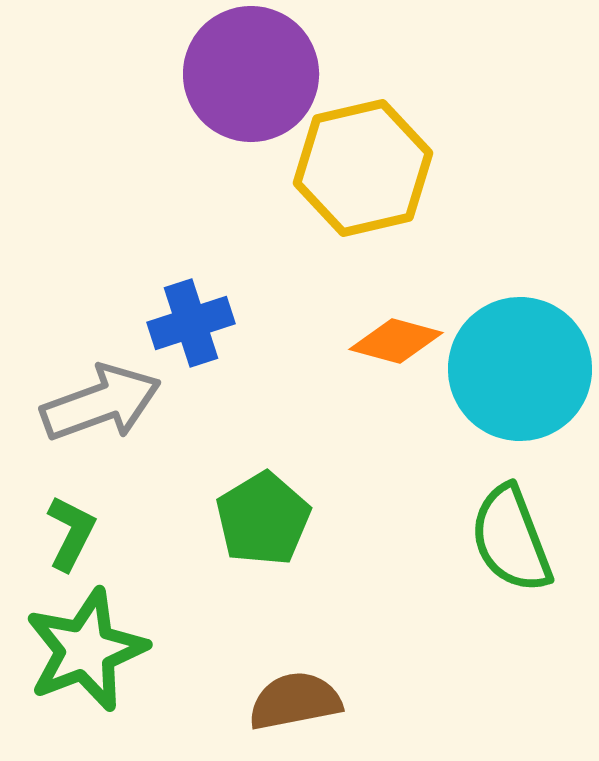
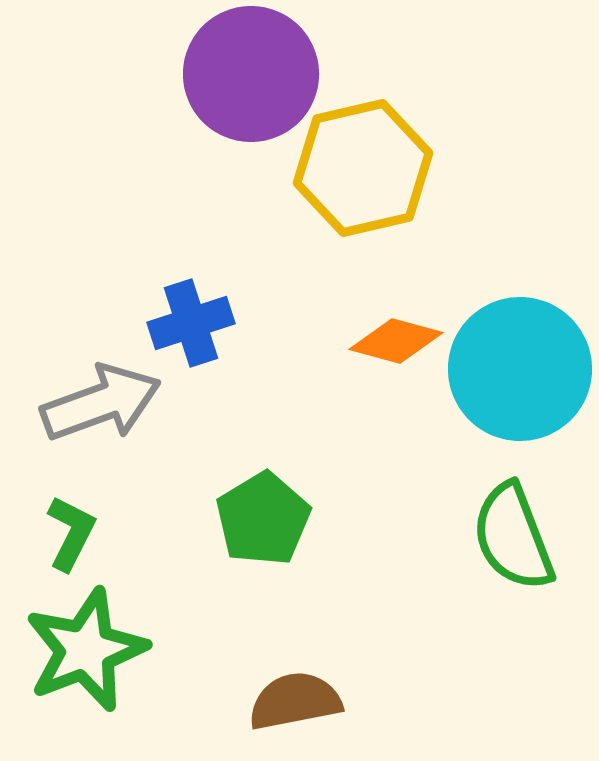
green semicircle: moved 2 px right, 2 px up
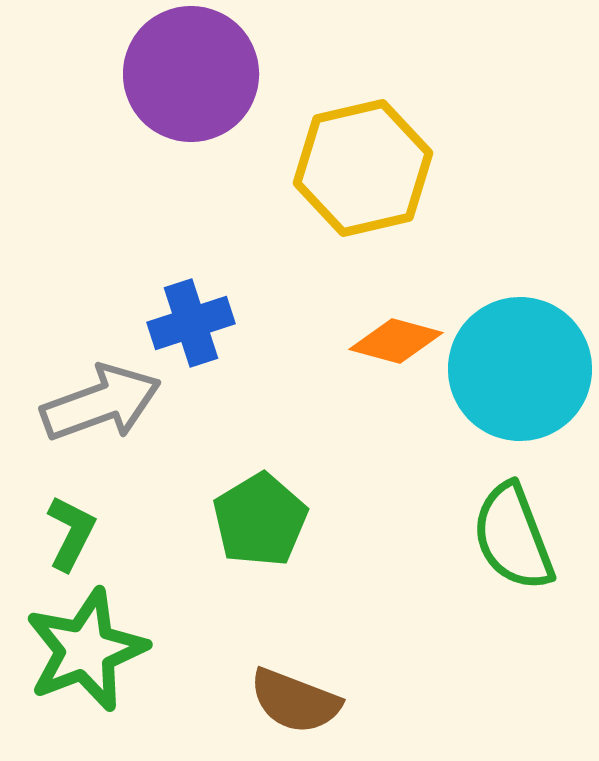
purple circle: moved 60 px left
green pentagon: moved 3 px left, 1 px down
brown semicircle: rotated 148 degrees counterclockwise
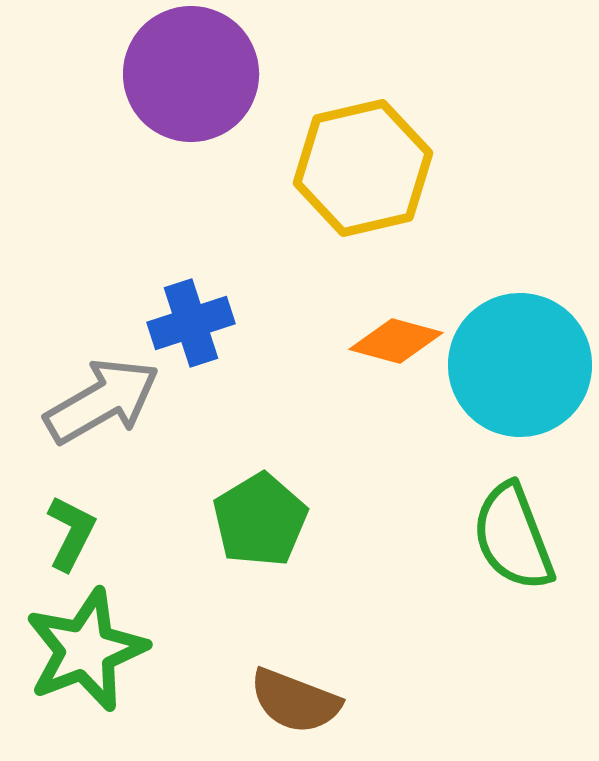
cyan circle: moved 4 px up
gray arrow: moved 1 px right, 2 px up; rotated 10 degrees counterclockwise
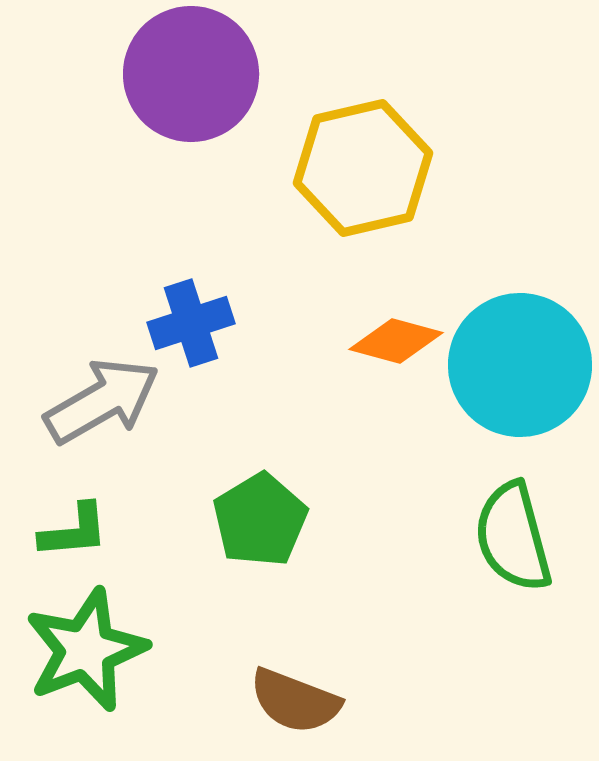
green L-shape: moved 3 px right, 2 px up; rotated 58 degrees clockwise
green semicircle: rotated 6 degrees clockwise
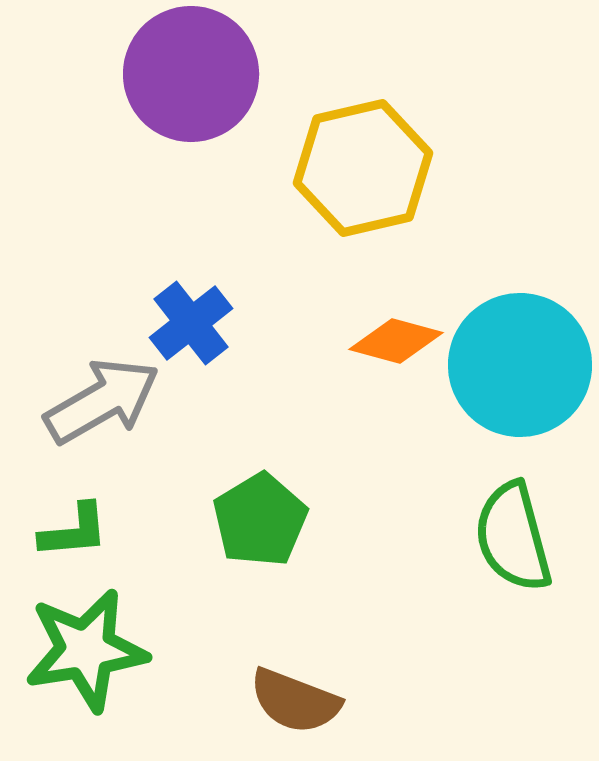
blue cross: rotated 20 degrees counterclockwise
green star: rotated 12 degrees clockwise
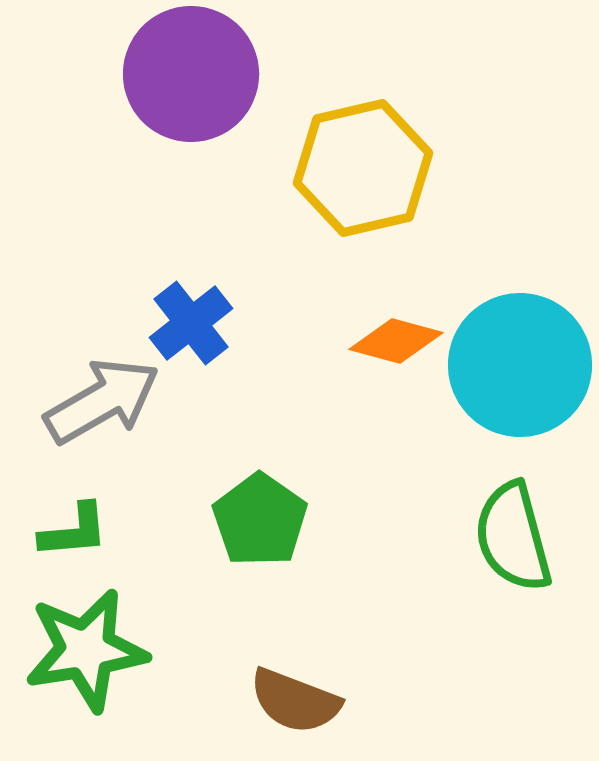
green pentagon: rotated 6 degrees counterclockwise
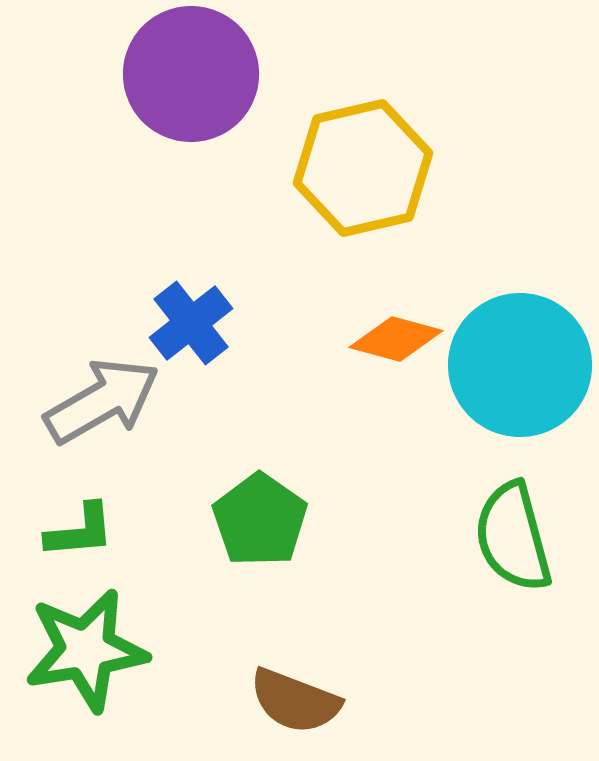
orange diamond: moved 2 px up
green L-shape: moved 6 px right
